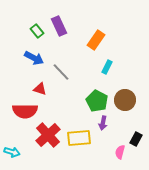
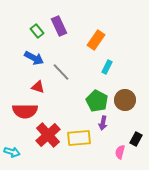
red triangle: moved 2 px left, 2 px up
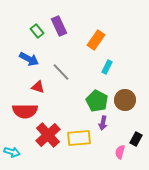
blue arrow: moved 5 px left, 1 px down
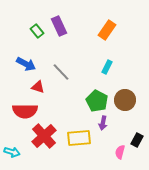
orange rectangle: moved 11 px right, 10 px up
blue arrow: moved 3 px left, 5 px down
red cross: moved 4 px left, 1 px down
black rectangle: moved 1 px right, 1 px down
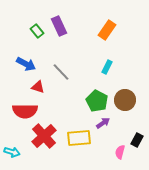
purple arrow: rotated 136 degrees counterclockwise
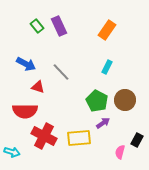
green rectangle: moved 5 px up
red cross: rotated 20 degrees counterclockwise
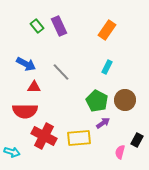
red triangle: moved 4 px left; rotated 16 degrees counterclockwise
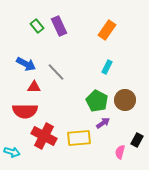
gray line: moved 5 px left
